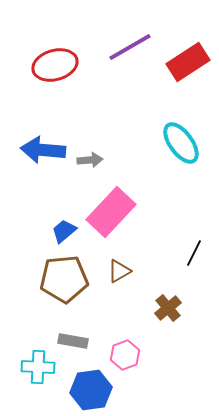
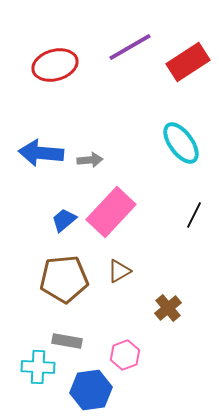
blue arrow: moved 2 px left, 3 px down
blue trapezoid: moved 11 px up
black line: moved 38 px up
gray rectangle: moved 6 px left
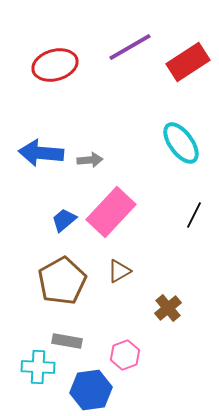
brown pentagon: moved 2 px left, 2 px down; rotated 24 degrees counterclockwise
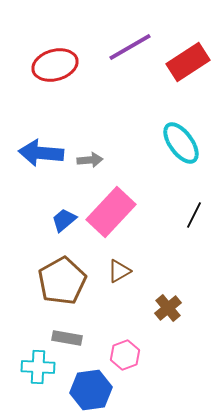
gray rectangle: moved 3 px up
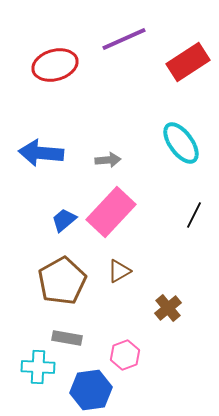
purple line: moved 6 px left, 8 px up; rotated 6 degrees clockwise
gray arrow: moved 18 px right
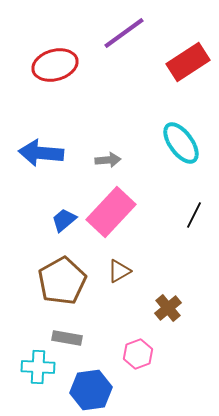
purple line: moved 6 px up; rotated 12 degrees counterclockwise
pink hexagon: moved 13 px right, 1 px up
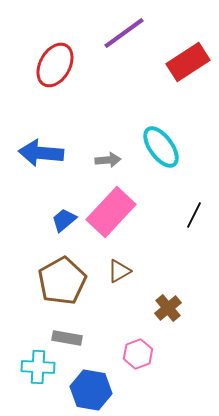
red ellipse: rotated 45 degrees counterclockwise
cyan ellipse: moved 20 px left, 4 px down
blue hexagon: rotated 18 degrees clockwise
